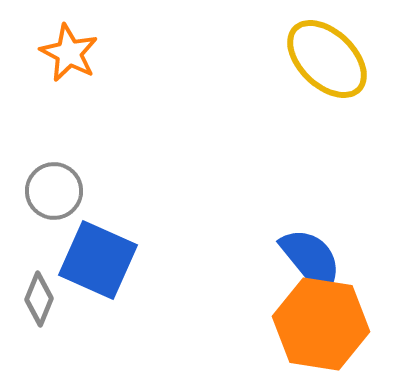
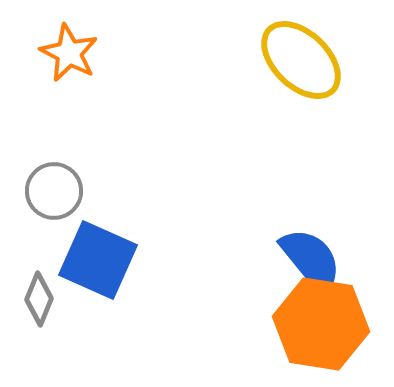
yellow ellipse: moved 26 px left, 1 px down
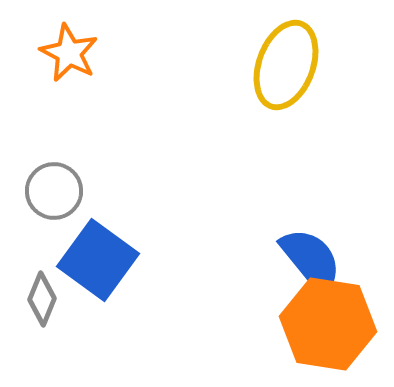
yellow ellipse: moved 15 px left, 5 px down; rotated 66 degrees clockwise
blue square: rotated 12 degrees clockwise
gray diamond: moved 3 px right
orange hexagon: moved 7 px right
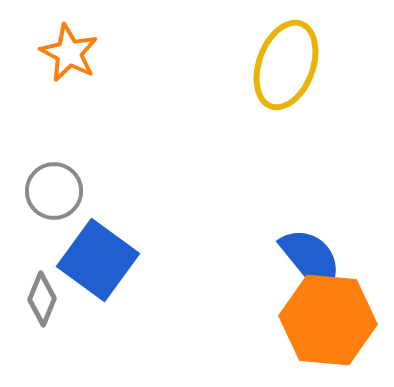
orange hexagon: moved 4 px up; rotated 4 degrees counterclockwise
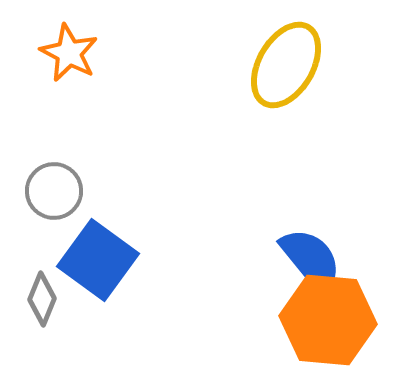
yellow ellipse: rotated 10 degrees clockwise
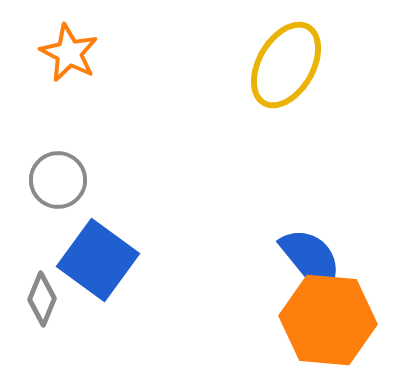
gray circle: moved 4 px right, 11 px up
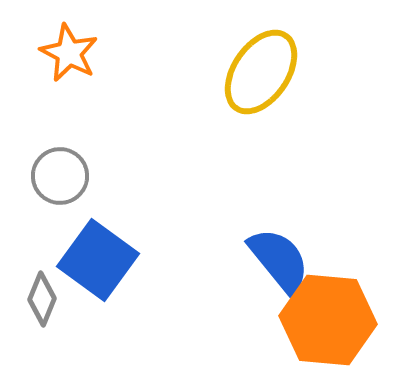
yellow ellipse: moved 25 px left, 7 px down; rotated 4 degrees clockwise
gray circle: moved 2 px right, 4 px up
blue semicircle: moved 32 px left
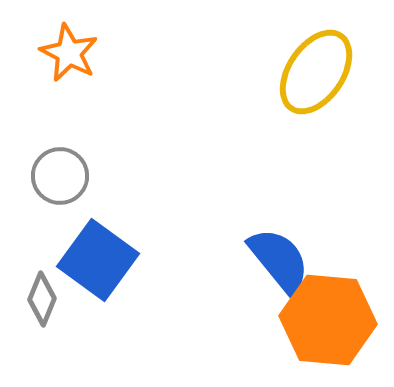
yellow ellipse: moved 55 px right
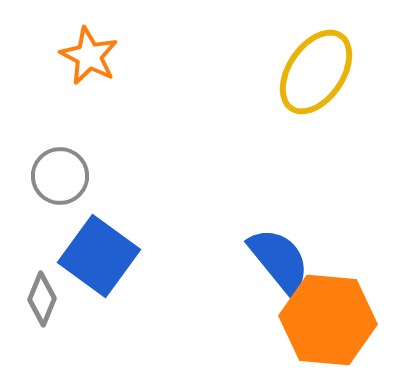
orange star: moved 20 px right, 3 px down
blue square: moved 1 px right, 4 px up
